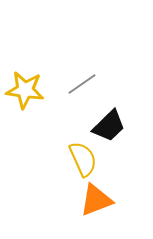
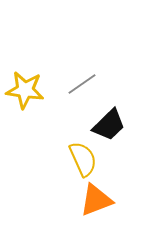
black trapezoid: moved 1 px up
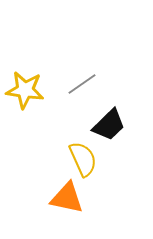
orange triangle: moved 29 px left, 2 px up; rotated 33 degrees clockwise
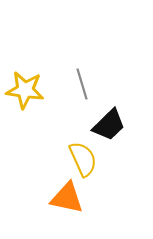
gray line: rotated 72 degrees counterclockwise
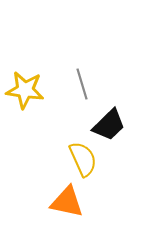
orange triangle: moved 4 px down
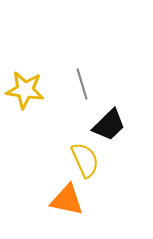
yellow semicircle: moved 2 px right, 1 px down
orange triangle: moved 2 px up
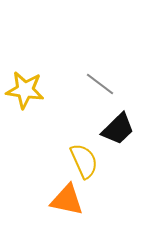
gray line: moved 18 px right; rotated 36 degrees counterclockwise
black trapezoid: moved 9 px right, 4 px down
yellow semicircle: moved 1 px left, 1 px down
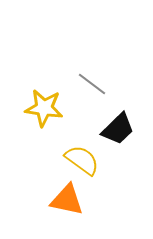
gray line: moved 8 px left
yellow star: moved 19 px right, 18 px down
yellow semicircle: moved 2 px left, 1 px up; rotated 30 degrees counterclockwise
